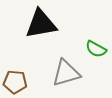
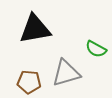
black triangle: moved 6 px left, 5 px down
brown pentagon: moved 14 px right
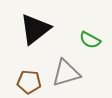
black triangle: rotated 28 degrees counterclockwise
green semicircle: moved 6 px left, 9 px up
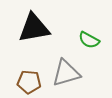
black triangle: moved 1 px left, 1 px up; rotated 28 degrees clockwise
green semicircle: moved 1 px left
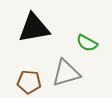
green semicircle: moved 2 px left, 3 px down
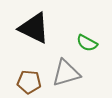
black triangle: rotated 36 degrees clockwise
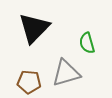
black triangle: rotated 48 degrees clockwise
green semicircle: rotated 45 degrees clockwise
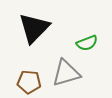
green semicircle: rotated 95 degrees counterclockwise
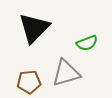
brown pentagon: rotated 10 degrees counterclockwise
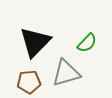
black triangle: moved 1 px right, 14 px down
green semicircle: rotated 25 degrees counterclockwise
